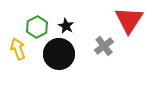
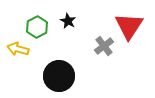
red triangle: moved 6 px down
black star: moved 2 px right, 5 px up
yellow arrow: rotated 55 degrees counterclockwise
black circle: moved 22 px down
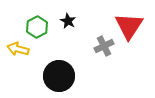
gray cross: rotated 12 degrees clockwise
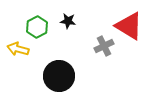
black star: rotated 21 degrees counterclockwise
red triangle: rotated 32 degrees counterclockwise
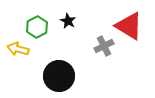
black star: rotated 21 degrees clockwise
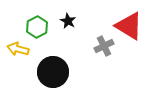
black circle: moved 6 px left, 4 px up
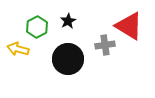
black star: rotated 14 degrees clockwise
gray cross: moved 1 px right, 1 px up; rotated 18 degrees clockwise
black circle: moved 15 px right, 13 px up
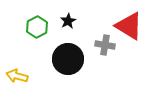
gray cross: rotated 18 degrees clockwise
yellow arrow: moved 1 px left, 27 px down
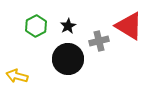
black star: moved 5 px down
green hexagon: moved 1 px left, 1 px up
gray cross: moved 6 px left, 4 px up; rotated 24 degrees counterclockwise
